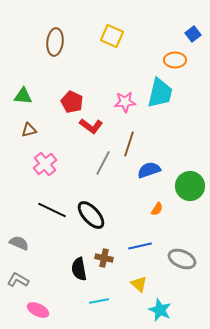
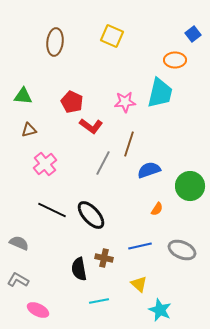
gray ellipse: moved 9 px up
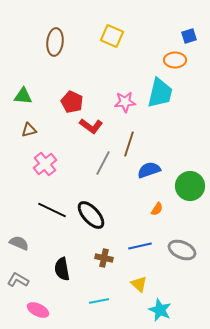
blue square: moved 4 px left, 2 px down; rotated 21 degrees clockwise
black semicircle: moved 17 px left
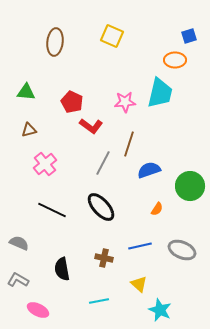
green triangle: moved 3 px right, 4 px up
black ellipse: moved 10 px right, 8 px up
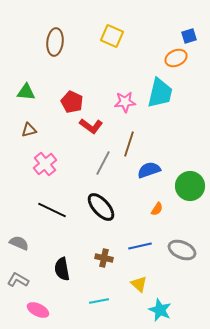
orange ellipse: moved 1 px right, 2 px up; rotated 25 degrees counterclockwise
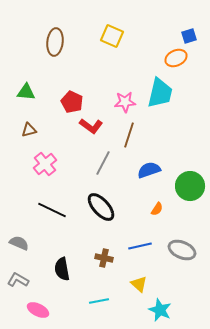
brown line: moved 9 px up
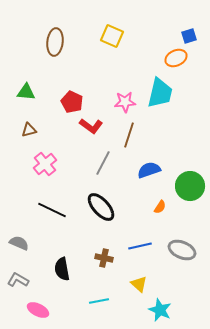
orange semicircle: moved 3 px right, 2 px up
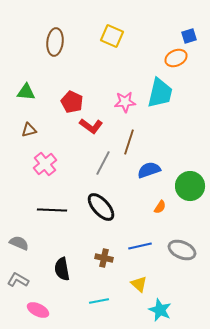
brown line: moved 7 px down
black line: rotated 24 degrees counterclockwise
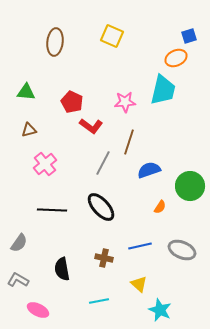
cyan trapezoid: moved 3 px right, 3 px up
gray semicircle: rotated 102 degrees clockwise
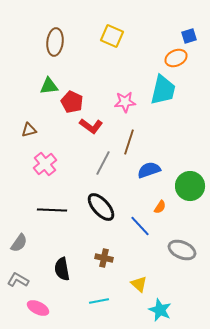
green triangle: moved 23 px right, 6 px up; rotated 12 degrees counterclockwise
blue line: moved 20 px up; rotated 60 degrees clockwise
pink ellipse: moved 2 px up
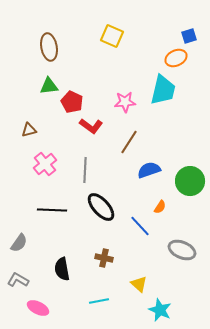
brown ellipse: moved 6 px left, 5 px down; rotated 16 degrees counterclockwise
brown line: rotated 15 degrees clockwise
gray line: moved 18 px left, 7 px down; rotated 25 degrees counterclockwise
green circle: moved 5 px up
